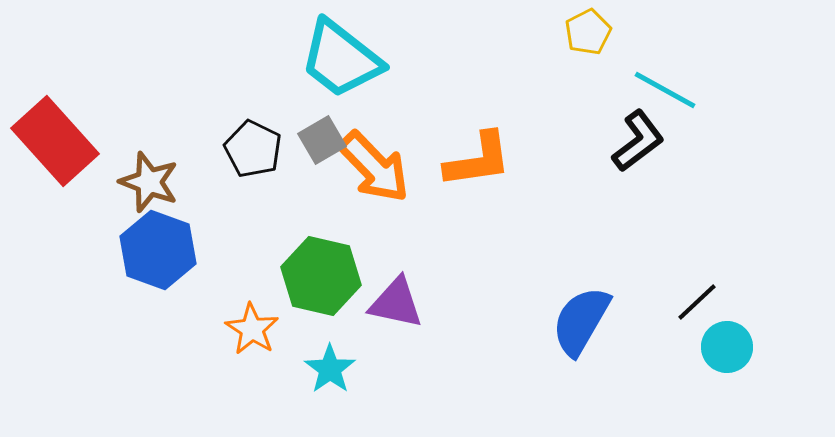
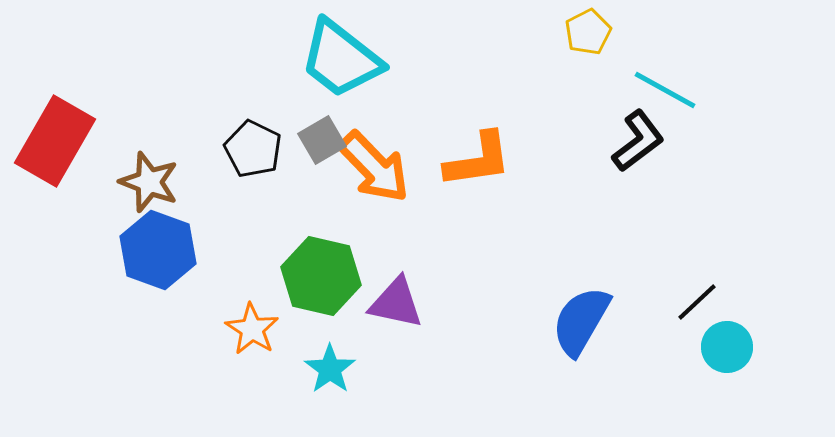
red rectangle: rotated 72 degrees clockwise
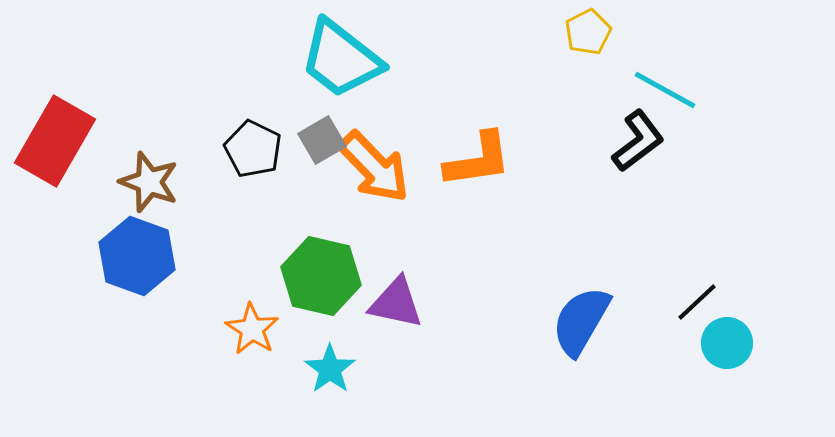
blue hexagon: moved 21 px left, 6 px down
cyan circle: moved 4 px up
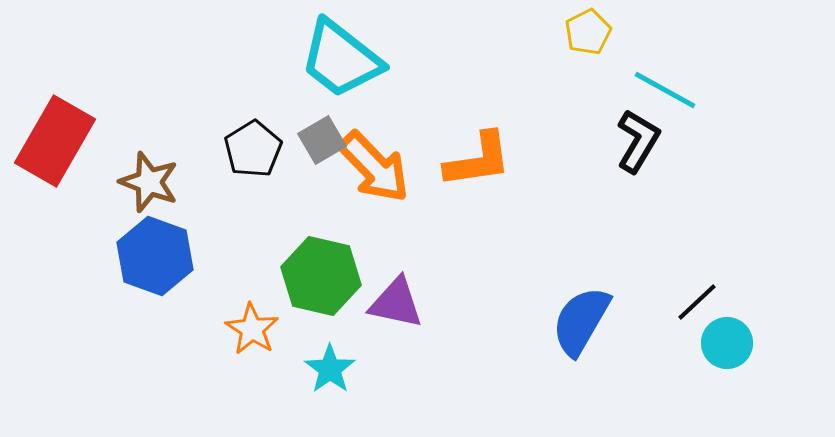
black L-shape: rotated 22 degrees counterclockwise
black pentagon: rotated 14 degrees clockwise
blue hexagon: moved 18 px right
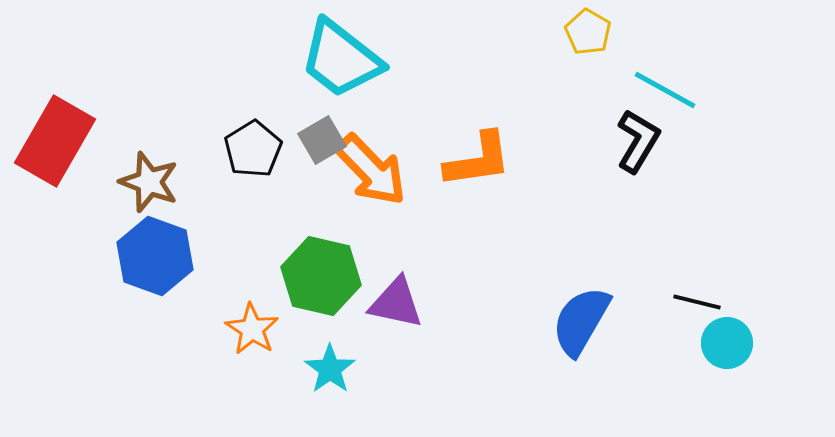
yellow pentagon: rotated 15 degrees counterclockwise
orange arrow: moved 3 px left, 3 px down
black line: rotated 57 degrees clockwise
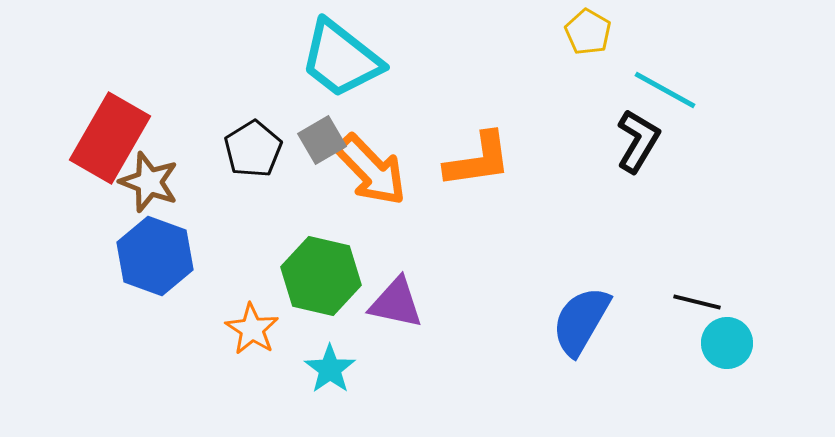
red rectangle: moved 55 px right, 3 px up
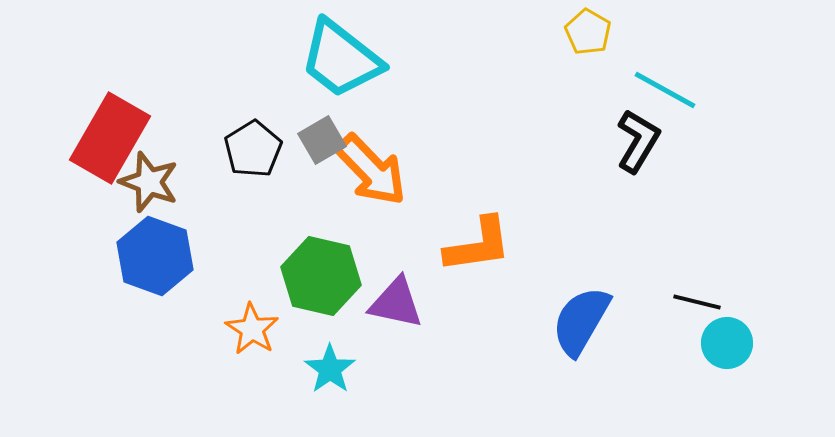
orange L-shape: moved 85 px down
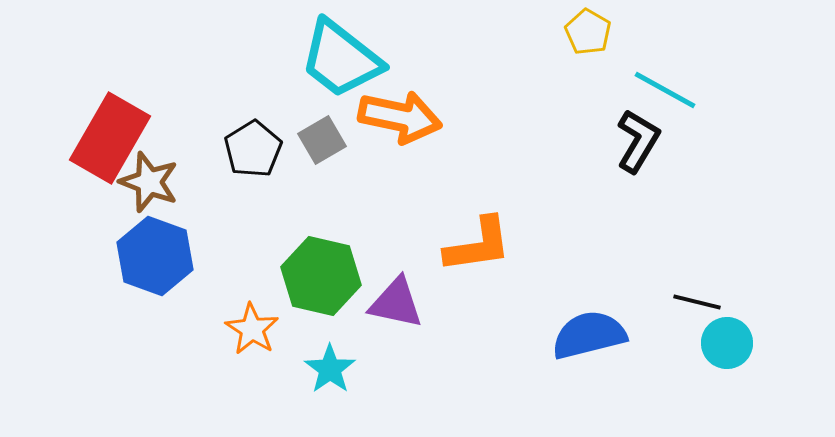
orange arrow: moved 29 px right, 53 px up; rotated 34 degrees counterclockwise
blue semicircle: moved 8 px right, 14 px down; rotated 46 degrees clockwise
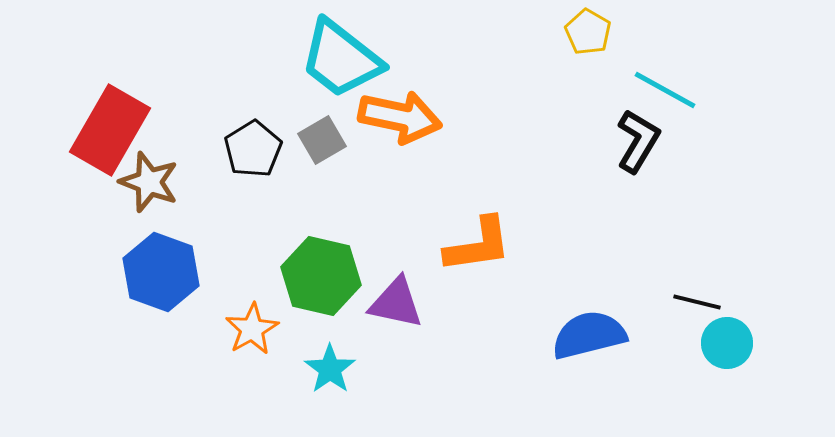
red rectangle: moved 8 px up
blue hexagon: moved 6 px right, 16 px down
orange star: rotated 10 degrees clockwise
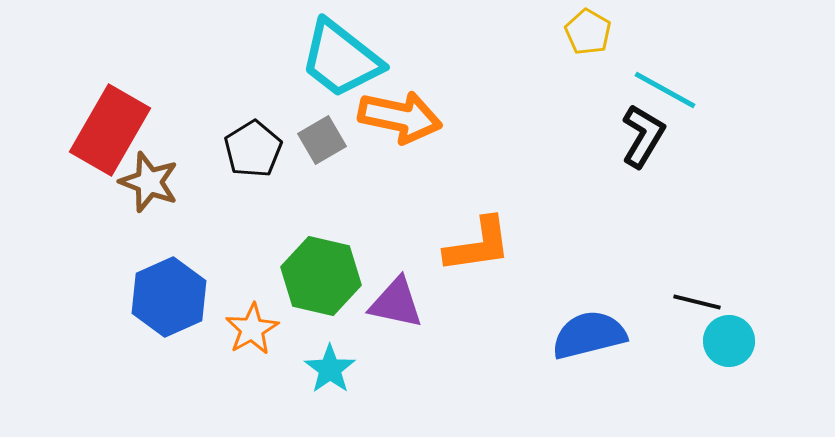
black L-shape: moved 5 px right, 5 px up
blue hexagon: moved 8 px right, 25 px down; rotated 16 degrees clockwise
cyan circle: moved 2 px right, 2 px up
